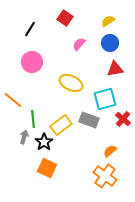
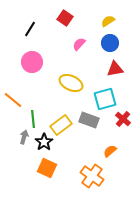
orange cross: moved 13 px left
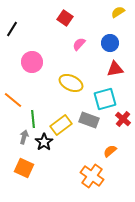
yellow semicircle: moved 10 px right, 9 px up
black line: moved 18 px left
orange square: moved 23 px left
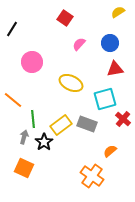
gray rectangle: moved 2 px left, 4 px down
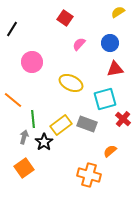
orange square: rotated 30 degrees clockwise
orange cross: moved 3 px left, 1 px up; rotated 20 degrees counterclockwise
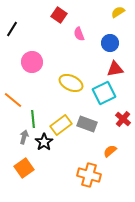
red square: moved 6 px left, 3 px up
pink semicircle: moved 10 px up; rotated 64 degrees counterclockwise
cyan square: moved 1 px left, 6 px up; rotated 10 degrees counterclockwise
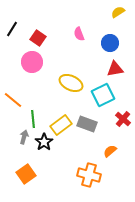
red square: moved 21 px left, 23 px down
cyan square: moved 1 px left, 2 px down
orange square: moved 2 px right, 6 px down
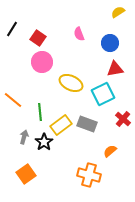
pink circle: moved 10 px right
cyan square: moved 1 px up
green line: moved 7 px right, 7 px up
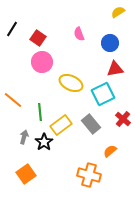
gray rectangle: moved 4 px right; rotated 30 degrees clockwise
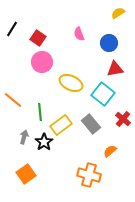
yellow semicircle: moved 1 px down
blue circle: moved 1 px left
cyan square: rotated 25 degrees counterclockwise
